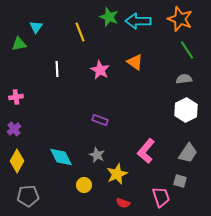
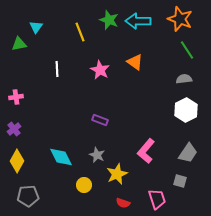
green star: moved 3 px down
pink trapezoid: moved 4 px left, 2 px down
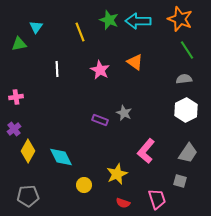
gray star: moved 27 px right, 42 px up
yellow diamond: moved 11 px right, 10 px up
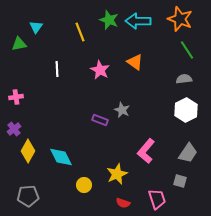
gray star: moved 2 px left, 3 px up
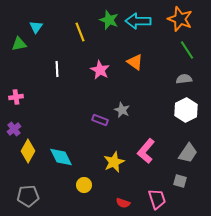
yellow star: moved 3 px left, 12 px up
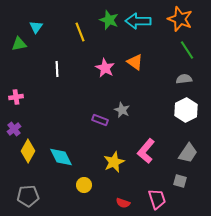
pink star: moved 5 px right, 2 px up
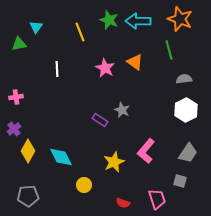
green line: moved 18 px left; rotated 18 degrees clockwise
purple rectangle: rotated 14 degrees clockwise
